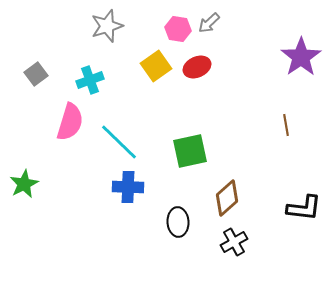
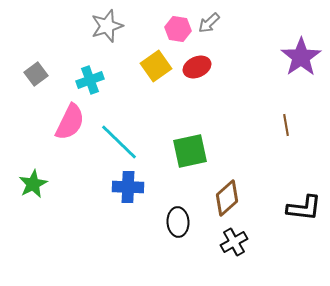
pink semicircle: rotated 9 degrees clockwise
green star: moved 9 px right
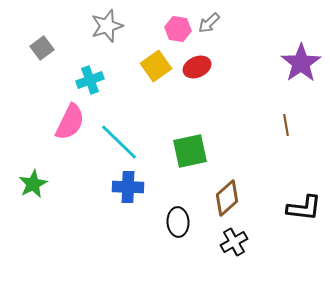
purple star: moved 6 px down
gray square: moved 6 px right, 26 px up
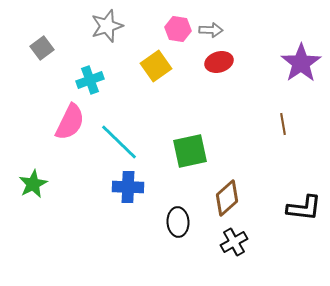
gray arrow: moved 2 px right, 7 px down; rotated 135 degrees counterclockwise
red ellipse: moved 22 px right, 5 px up; rotated 8 degrees clockwise
brown line: moved 3 px left, 1 px up
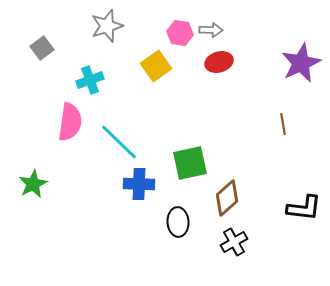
pink hexagon: moved 2 px right, 4 px down
purple star: rotated 9 degrees clockwise
pink semicircle: rotated 18 degrees counterclockwise
green square: moved 12 px down
blue cross: moved 11 px right, 3 px up
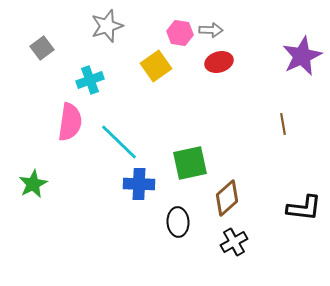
purple star: moved 1 px right, 7 px up
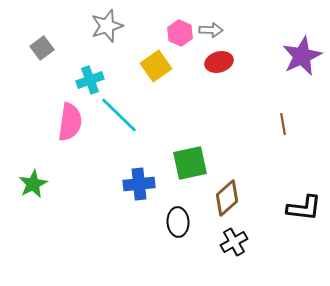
pink hexagon: rotated 15 degrees clockwise
cyan line: moved 27 px up
blue cross: rotated 8 degrees counterclockwise
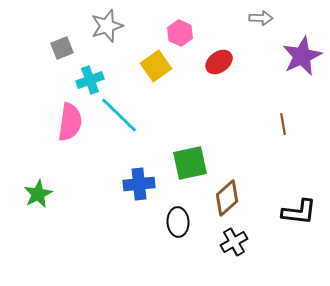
gray arrow: moved 50 px right, 12 px up
gray square: moved 20 px right; rotated 15 degrees clockwise
red ellipse: rotated 20 degrees counterclockwise
green star: moved 5 px right, 10 px down
black L-shape: moved 5 px left, 4 px down
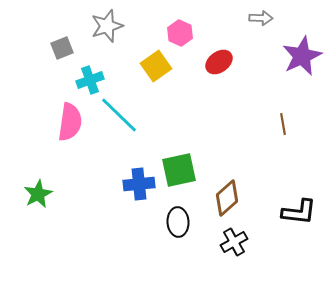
green square: moved 11 px left, 7 px down
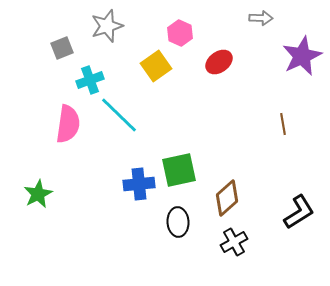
pink semicircle: moved 2 px left, 2 px down
black L-shape: rotated 39 degrees counterclockwise
